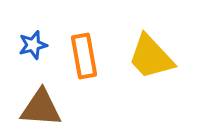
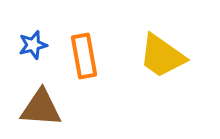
yellow trapezoid: moved 11 px right, 1 px up; rotated 12 degrees counterclockwise
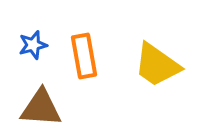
yellow trapezoid: moved 5 px left, 9 px down
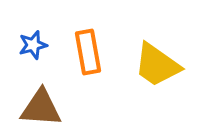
orange rectangle: moved 4 px right, 4 px up
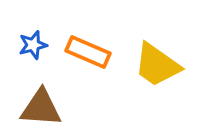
orange rectangle: rotated 57 degrees counterclockwise
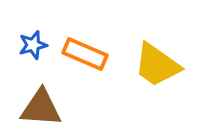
orange rectangle: moved 3 px left, 2 px down
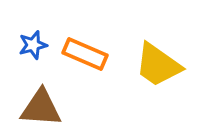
yellow trapezoid: moved 1 px right
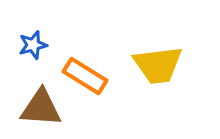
orange rectangle: moved 22 px down; rotated 9 degrees clockwise
yellow trapezoid: rotated 42 degrees counterclockwise
